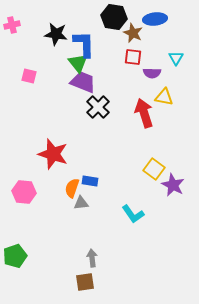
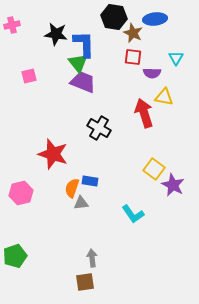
pink square: rotated 28 degrees counterclockwise
black cross: moved 1 px right, 21 px down; rotated 15 degrees counterclockwise
pink hexagon: moved 3 px left, 1 px down; rotated 20 degrees counterclockwise
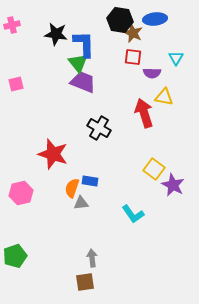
black hexagon: moved 6 px right, 3 px down
pink square: moved 13 px left, 8 px down
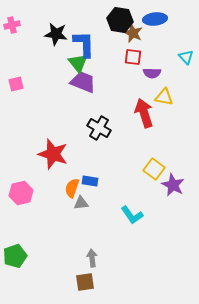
cyan triangle: moved 10 px right, 1 px up; rotated 14 degrees counterclockwise
cyan L-shape: moved 1 px left, 1 px down
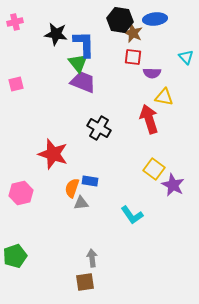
pink cross: moved 3 px right, 3 px up
red arrow: moved 5 px right, 6 px down
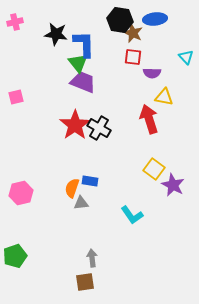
pink square: moved 13 px down
red star: moved 22 px right, 29 px up; rotated 20 degrees clockwise
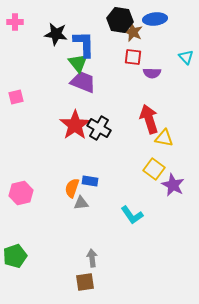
pink cross: rotated 14 degrees clockwise
brown star: moved 1 px up
yellow triangle: moved 41 px down
